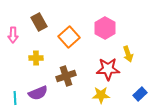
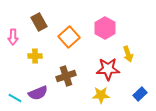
pink arrow: moved 2 px down
yellow cross: moved 1 px left, 2 px up
cyan line: rotated 56 degrees counterclockwise
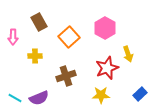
red star: moved 1 px left, 1 px up; rotated 20 degrees counterclockwise
purple semicircle: moved 1 px right, 5 px down
